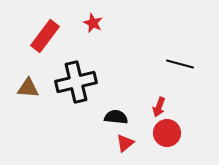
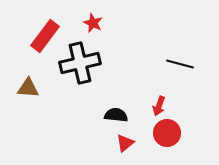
black cross: moved 4 px right, 19 px up
red arrow: moved 1 px up
black semicircle: moved 2 px up
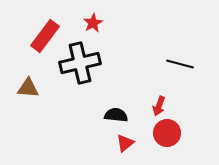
red star: rotated 18 degrees clockwise
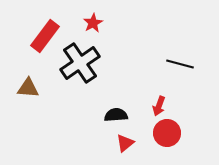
black cross: rotated 21 degrees counterclockwise
black semicircle: rotated 10 degrees counterclockwise
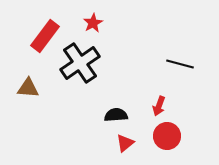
red circle: moved 3 px down
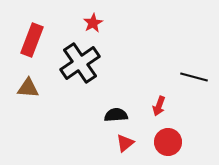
red rectangle: moved 13 px left, 4 px down; rotated 16 degrees counterclockwise
black line: moved 14 px right, 13 px down
red circle: moved 1 px right, 6 px down
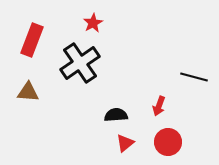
brown triangle: moved 4 px down
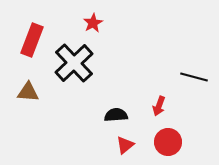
black cross: moved 6 px left; rotated 9 degrees counterclockwise
red triangle: moved 2 px down
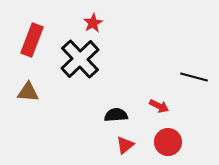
black cross: moved 6 px right, 4 px up
red arrow: rotated 84 degrees counterclockwise
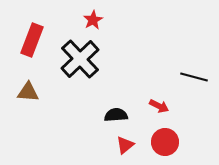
red star: moved 3 px up
red circle: moved 3 px left
